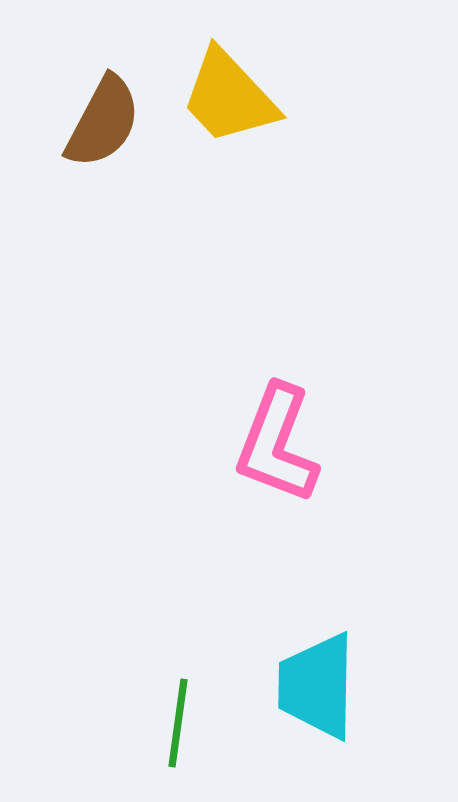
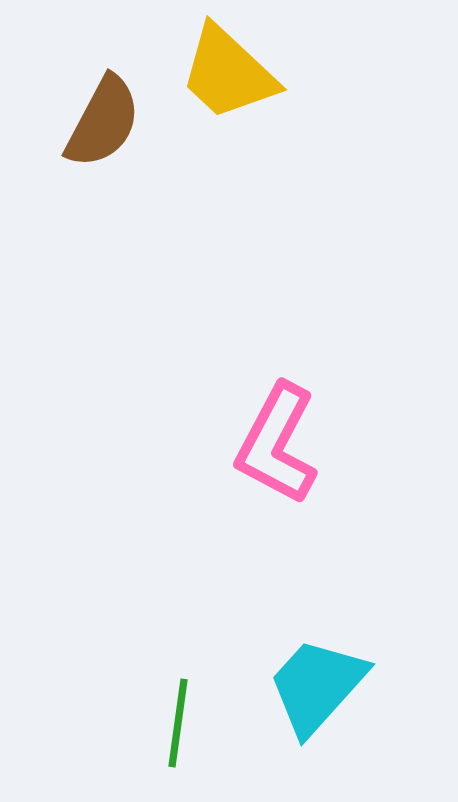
yellow trapezoid: moved 1 px left, 24 px up; rotated 4 degrees counterclockwise
pink L-shape: rotated 7 degrees clockwise
cyan trapezoid: rotated 41 degrees clockwise
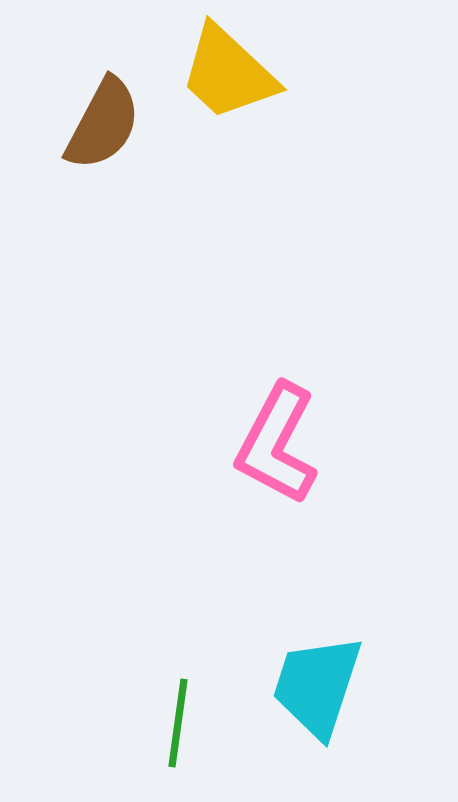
brown semicircle: moved 2 px down
cyan trapezoid: rotated 24 degrees counterclockwise
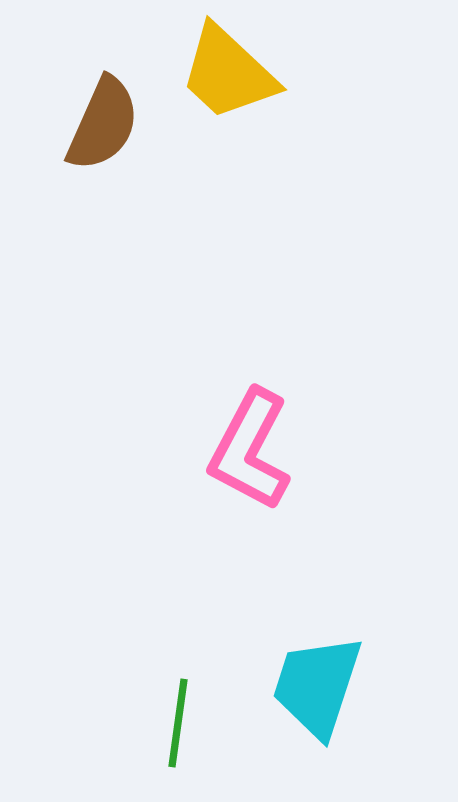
brown semicircle: rotated 4 degrees counterclockwise
pink L-shape: moved 27 px left, 6 px down
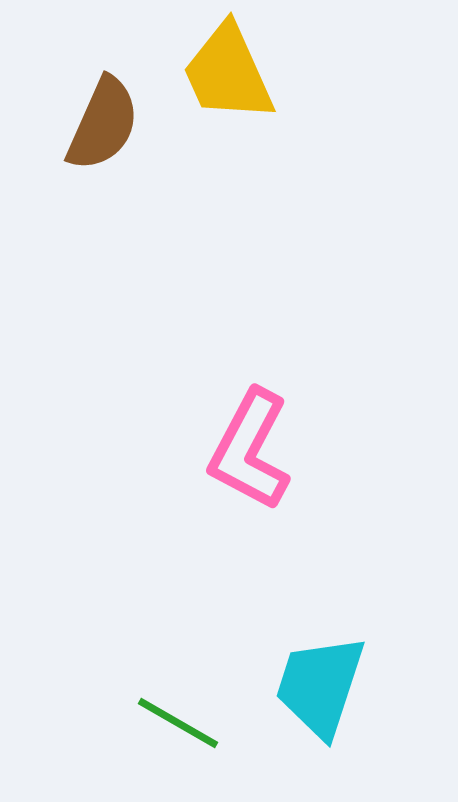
yellow trapezoid: rotated 23 degrees clockwise
cyan trapezoid: moved 3 px right
green line: rotated 68 degrees counterclockwise
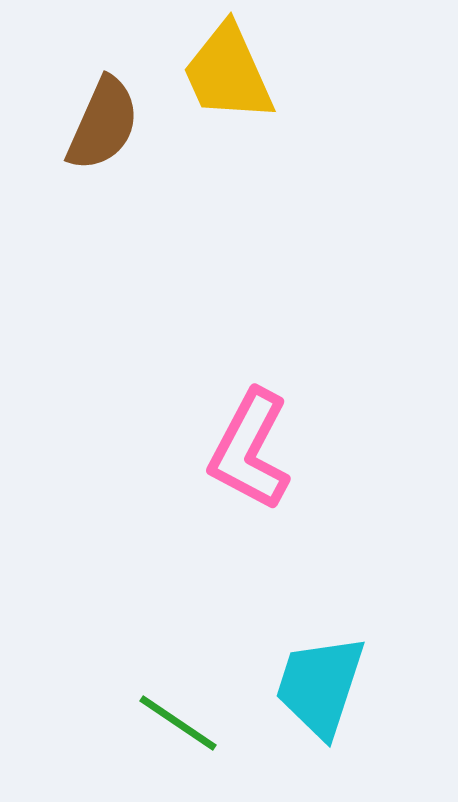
green line: rotated 4 degrees clockwise
